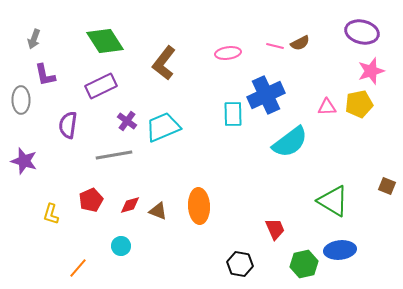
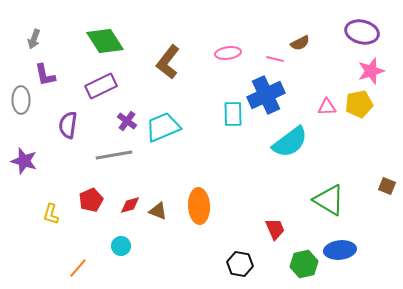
pink line: moved 13 px down
brown L-shape: moved 4 px right, 1 px up
green triangle: moved 4 px left, 1 px up
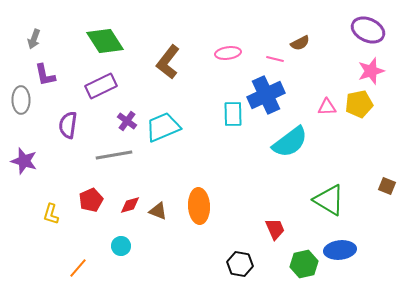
purple ellipse: moved 6 px right, 2 px up; rotated 12 degrees clockwise
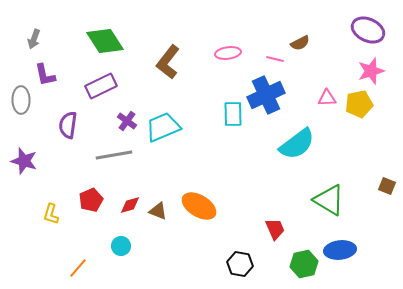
pink triangle: moved 9 px up
cyan semicircle: moved 7 px right, 2 px down
orange ellipse: rotated 56 degrees counterclockwise
